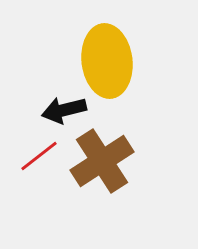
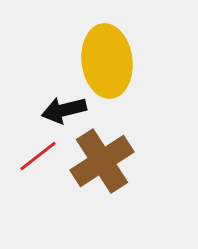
red line: moved 1 px left
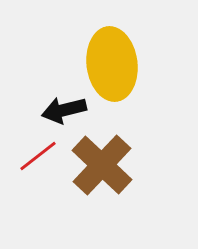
yellow ellipse: moved 5 px right, 3 px down
brown cross: moved 4 px down; rotated 14 degrees counterclockwise
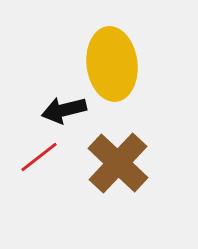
red line: moved 1 px right, 1 px down
brown cross: moved 16 px right, 2 px up
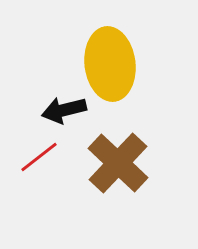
yellow ellipse: moved 2 px left
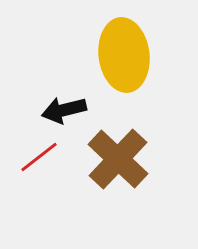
yellow ellipse: moved 14 px right, 9 px up
brown cross: moved 4 px up
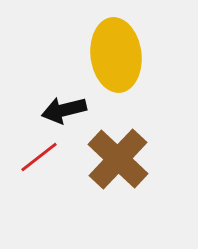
yellow ellipse: moved 8 px left
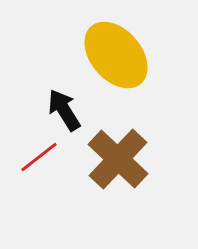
yellow ellipse: rotated 34 degrees counterclockwise
black arrow: rotated 72 degrees clockwise
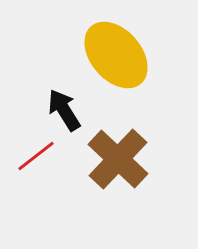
red line: moved 3 px left, 1 px up
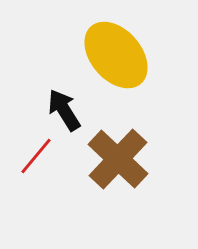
red line: rotated 12 degrees counterclockwise
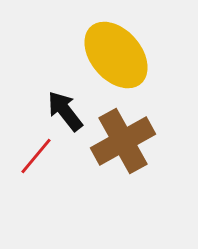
black arrow: moved 1 px right, 1 px down; rotated 6 degrees counterclockwise
brown cross: moved 5 px right, 18 px up; rotated 18 degrees clockwise
